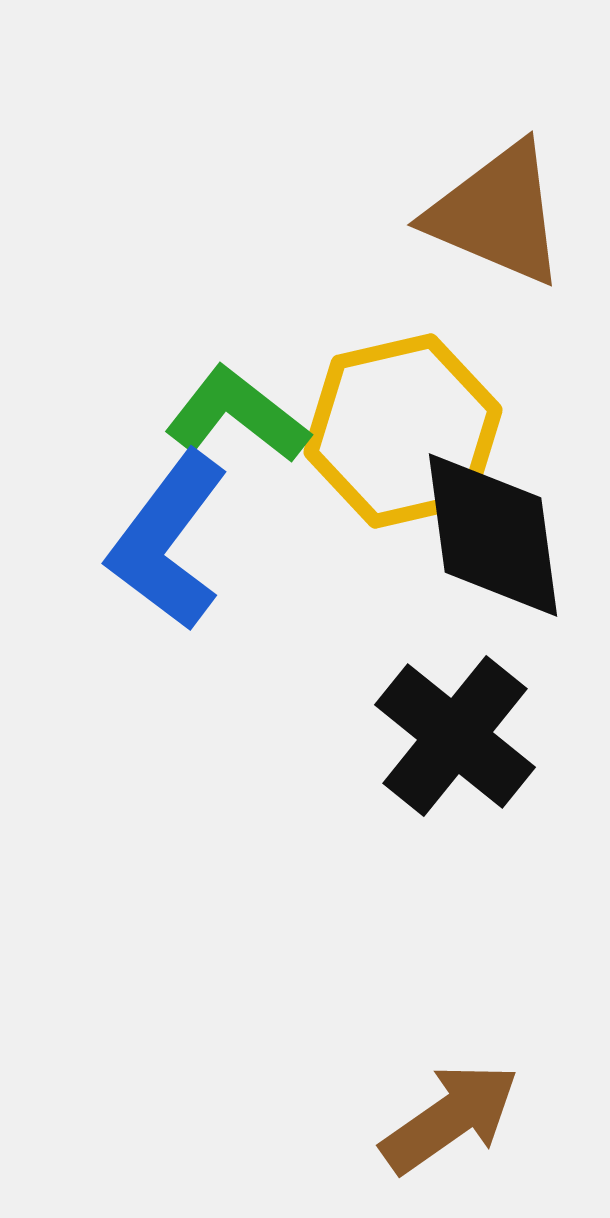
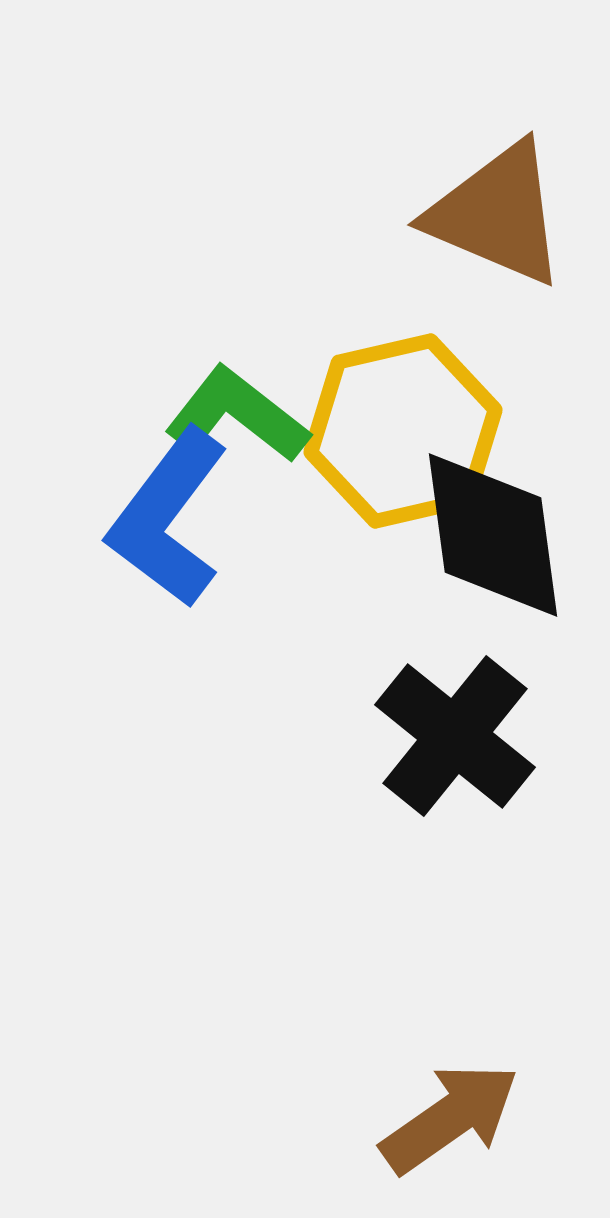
blue L-shape: moved 23 px up
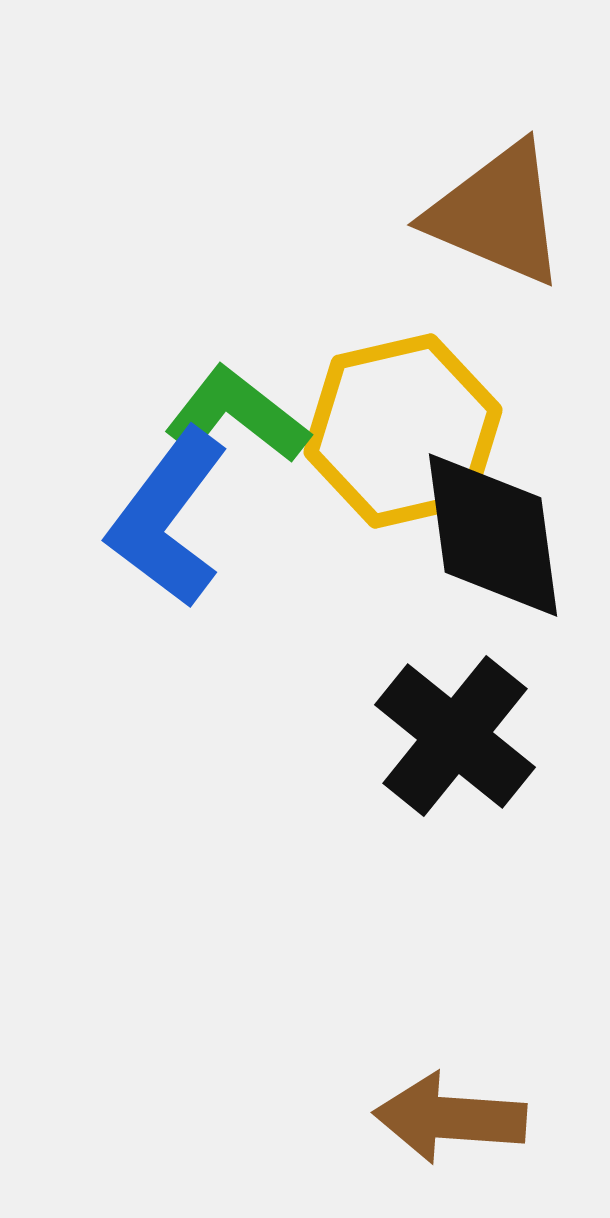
brown arrow: rotated 141 degrees counterclockwise
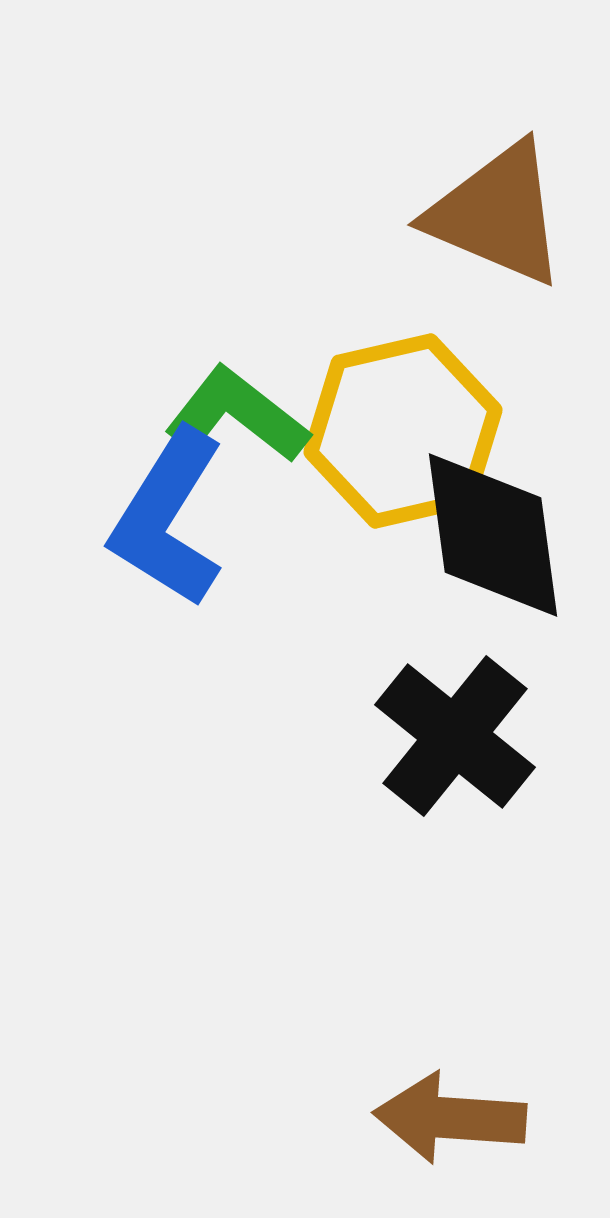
blue L-shape: rotated 5 degrees counterclockwise
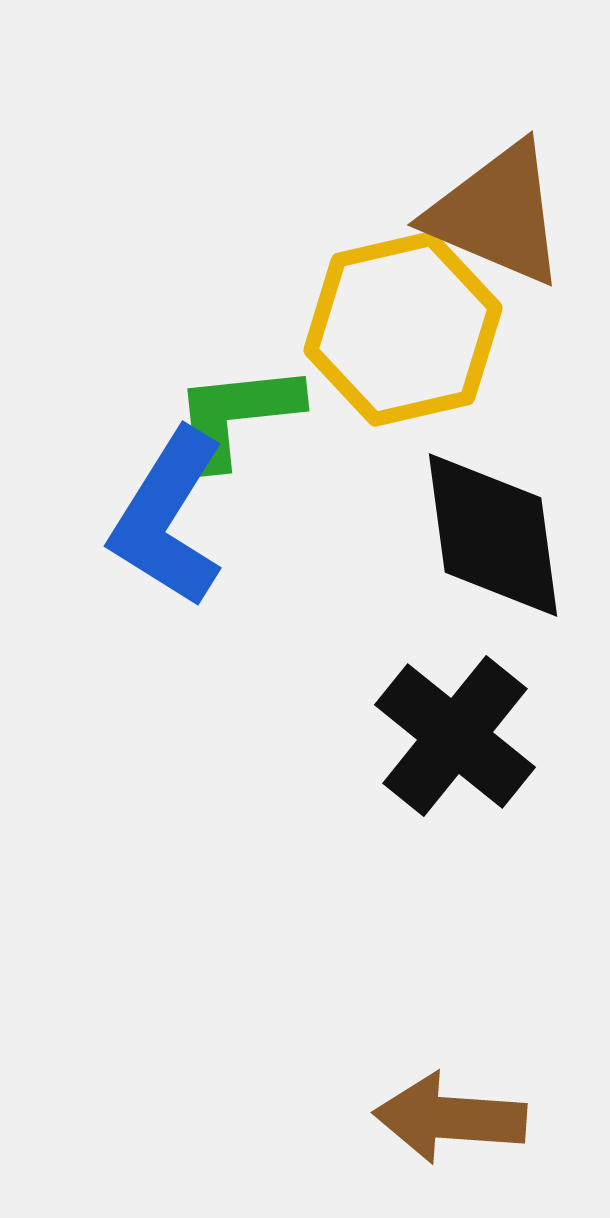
green L-shape: rotated 44 degrees counterclockwise
yellow hexagon: moved 102 px up
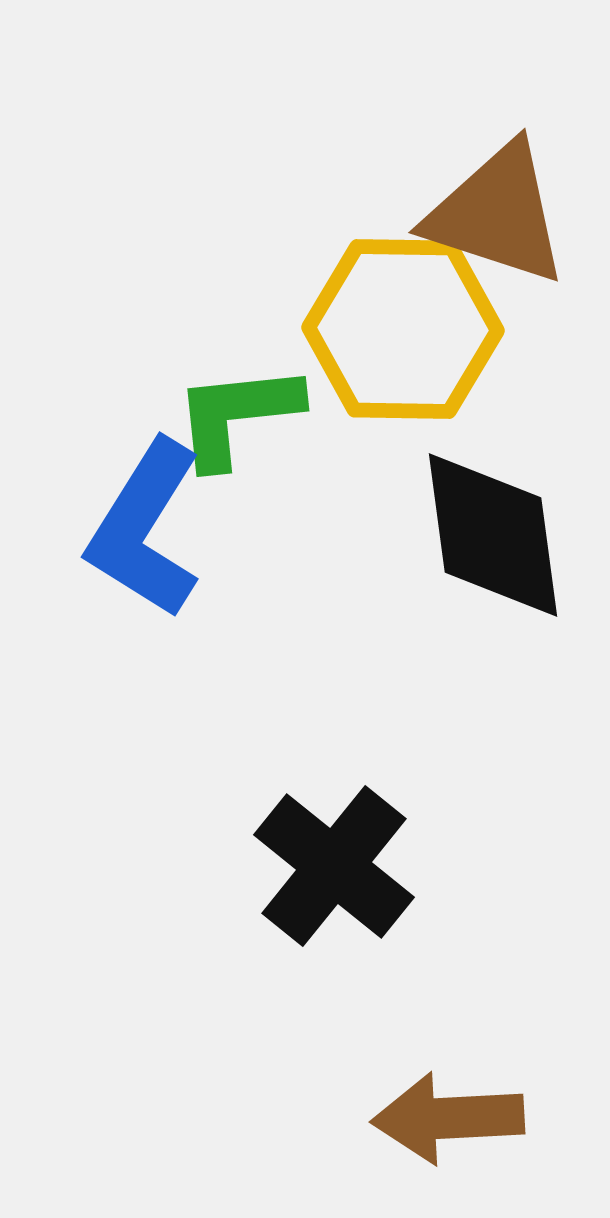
brown triangle: rotated 5 degrees counterclockwise
yellow hexagon: rotated 14 degrees clockwise
blue L-shape: moved 23 px left, 11 px down
black cross: moved 121 px left, 130 px down
brown arrow: moved 2 px left; rotated 7 degrees counterclockwise
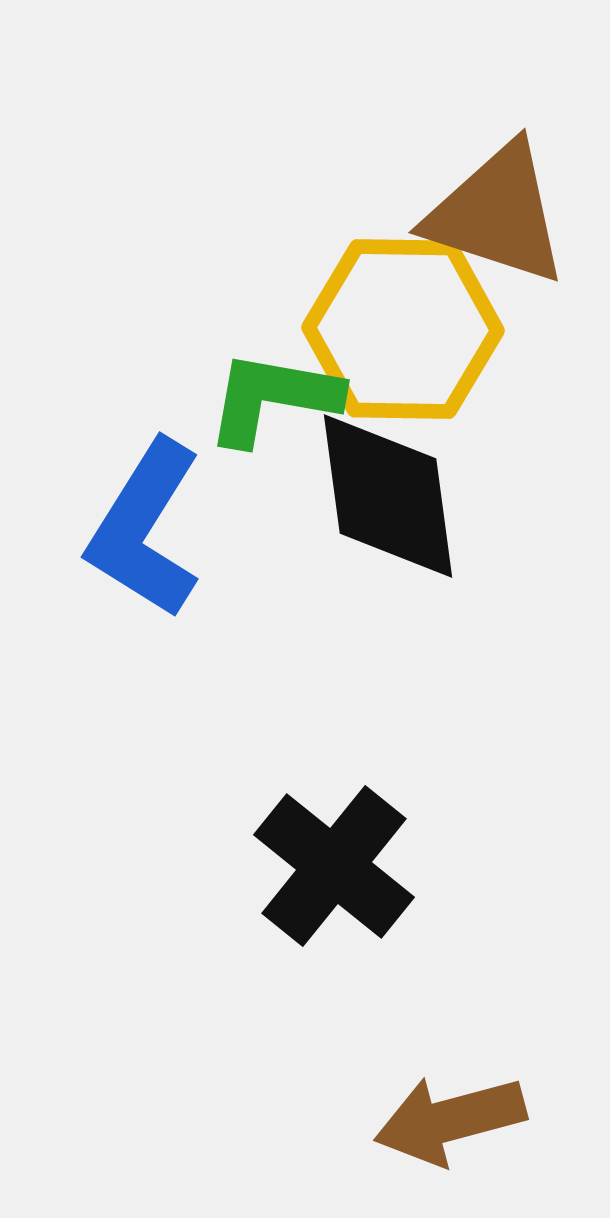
green L-shape: moved 36 px right, 17 px up; rotated 16 degrees clockwise
black diamond: moved 105 px left, 39 px up
brown arrow: moved 2 px right, 2 px down; rotated 12 degrees counterclockwise
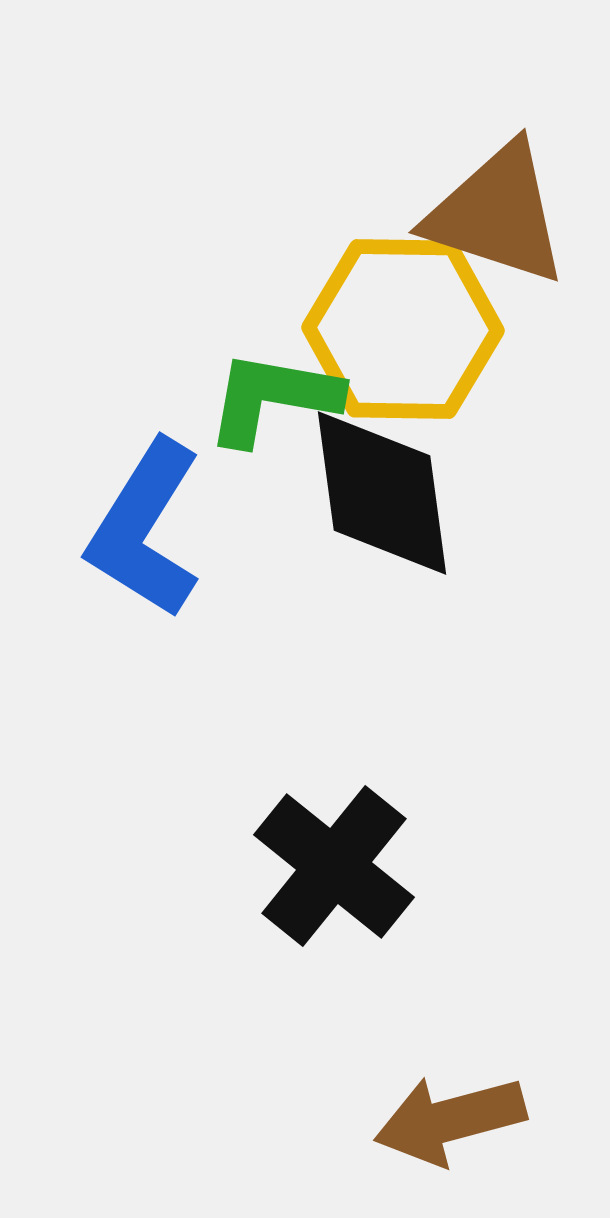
black diamond: moved 6 px left, 3 px up
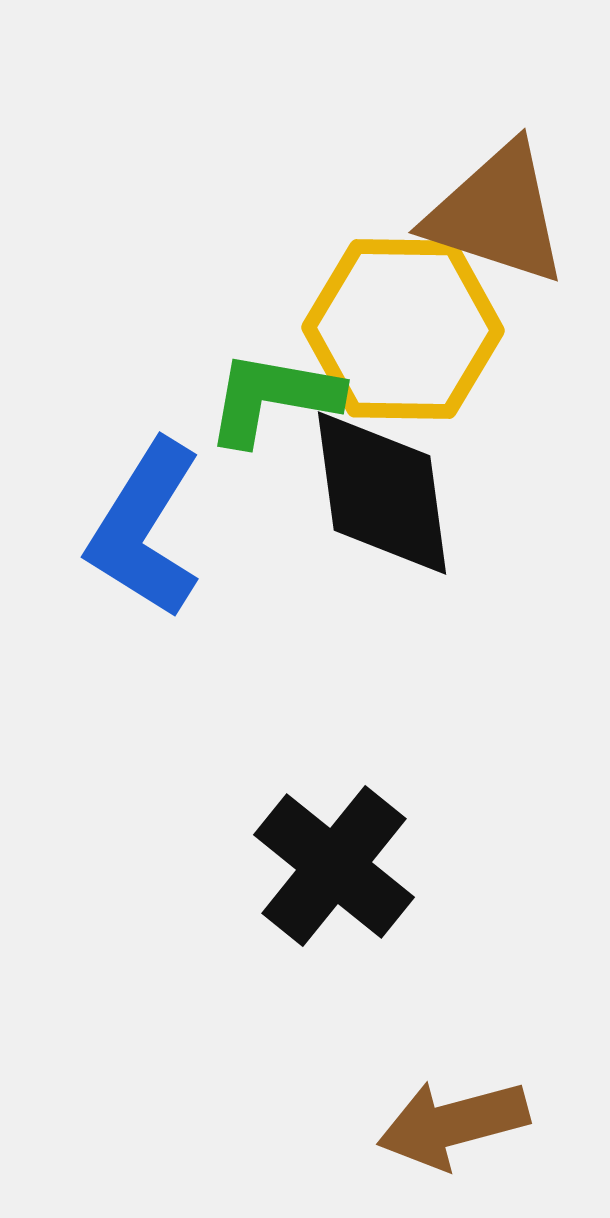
brown arrow: moved 3 px right, 4 px down
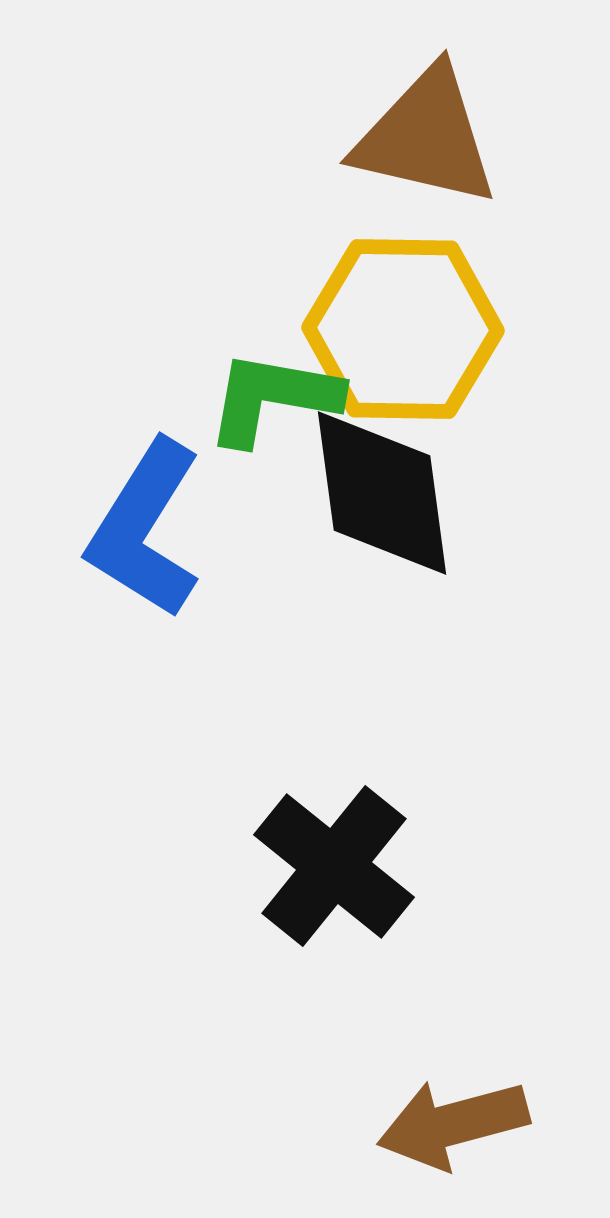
brown triangle: moved 71 px left, 77 px up; rotated 5 degrees counterclockwise
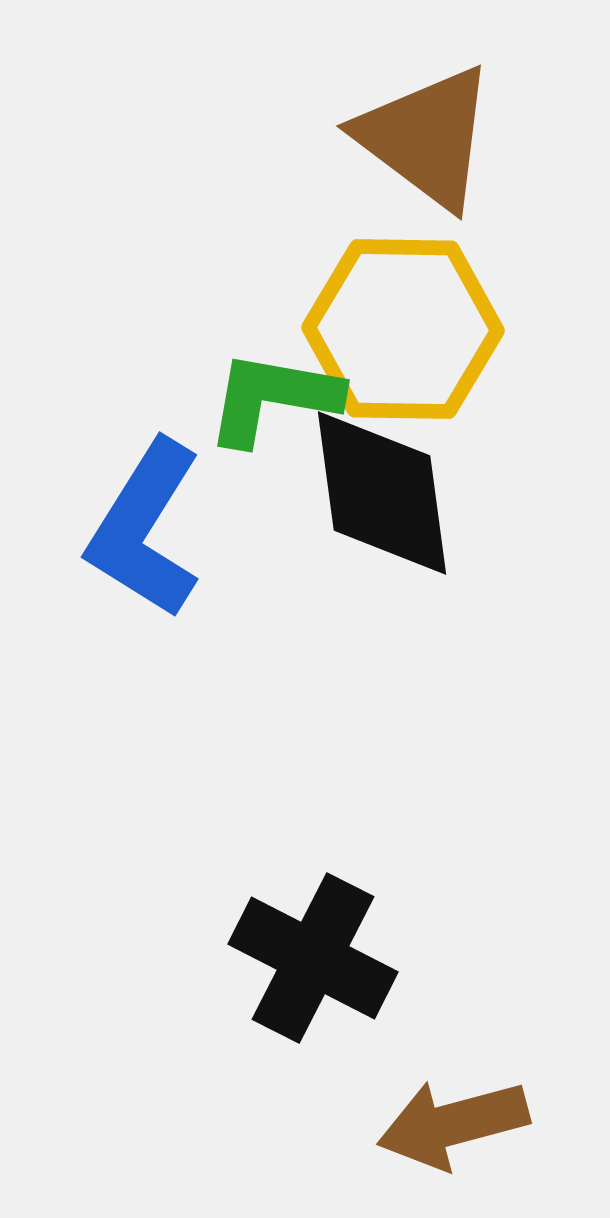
brown triangle: rotated 24 degrees clockwise
black cross: moved 21 px left, 92 px down; rotated 12 degrees counterclockwise
